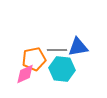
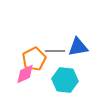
gray line: moved 2 px left, 1 px down
orange pentagon: rotated 15 degrees counterclockwise
cyan hexagon: moved 3 px right, 11 px down
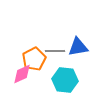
pink diamond: moved 3 px left
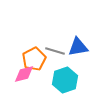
gray line: rotated 18 degrees clockwise
pink diamond: moved 2 px right; rotated 10 degrees clockwise
cyan hexagon: rotated 25 degrees counterclockwise
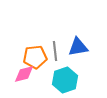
gray line: rotated 66 degrees clockwise
orange pentagon: moved 1 px right, 2 px up; rotated 20 degrees clockwise
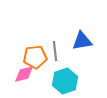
blue triangle: moved 4 px right, 6 px up
cyan hexagon: moved 1 px down
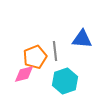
blue triangle: moved 2 px up; rotated 15 degrees clockwise
orange pentagon: rotated 15 degrees counterclockwise
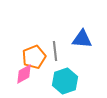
orange pentagon: moved 1 px left
pink diamond: rotated 15 degrees counterclockwise
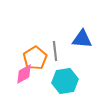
orange pentagon: moved 1 px right, 1 px down; rotated 10 degrees counterclockwise
cyan hexagon: rotated 10 degrees clockwise
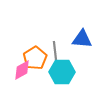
pink diamond: moved 2 px left, 4 px up
cyan hexagon: moved 3 px left, 9 px up; rotated 10 degrees clockwise
